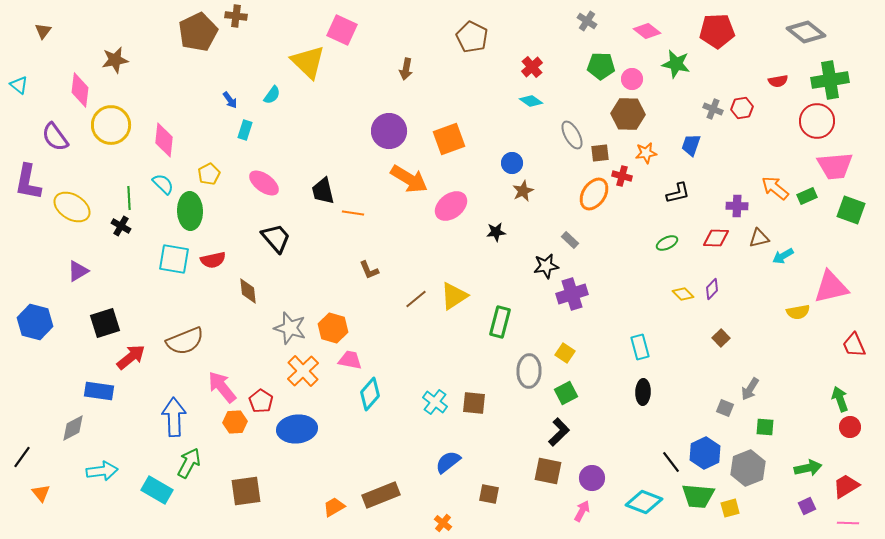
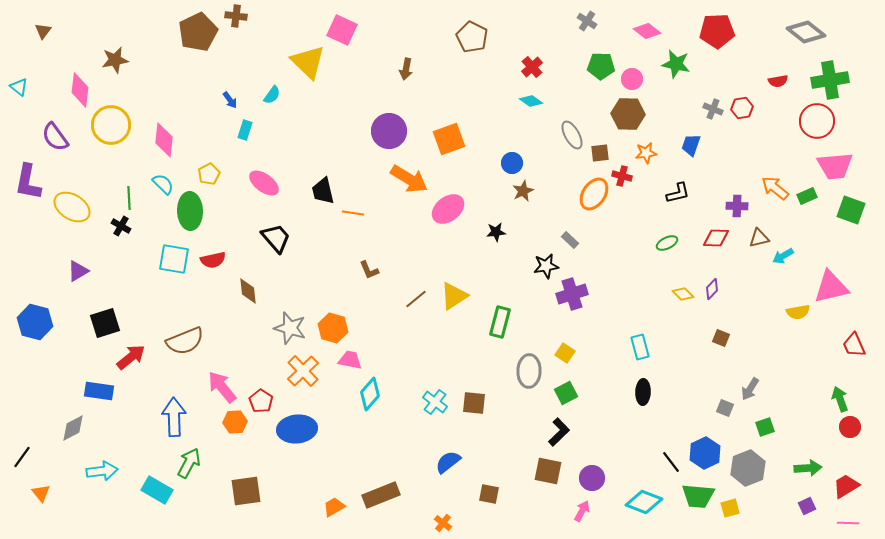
cyan triangle at (19, 85): moved 2 px down
pink ellipse at (451, 206): moved 3 px left, 3 px down
brown square at (721, 338): rotated 24 degrees counterclockwise
green square at (765, 427): rotated 24 degrees counterclockwise
green arrow at (808, 468): rotated 8 degrees clockwise
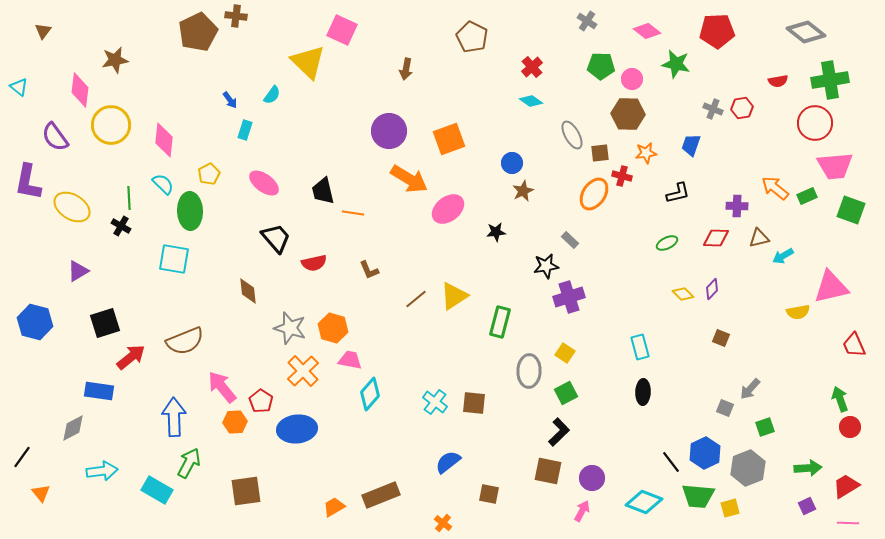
red circle at (817, 121): moved 2 px left, 2 px down
red semicircle at (213, 260): moved 101 px right, 3 px down
purple cross at (572, 294): moved 3 px left, 3 px down
gray arrow at (750, 389): rotated 10 degrees clockwise
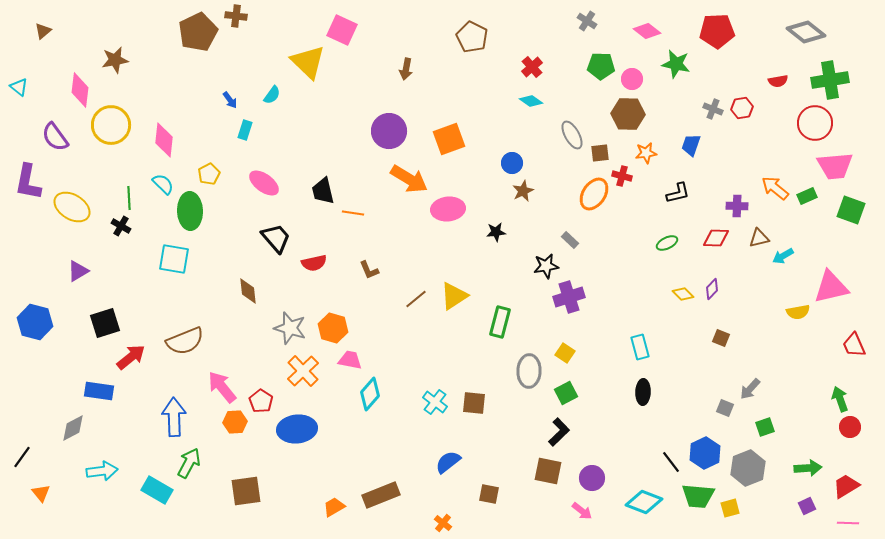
brown triangle at (43, 31): rotated 12 degrees clockwise
pink ellipse at (448, 209): rotated 32 degrees clockwise
pink arrow at (582, 511): rotated 100 degrees clockwise
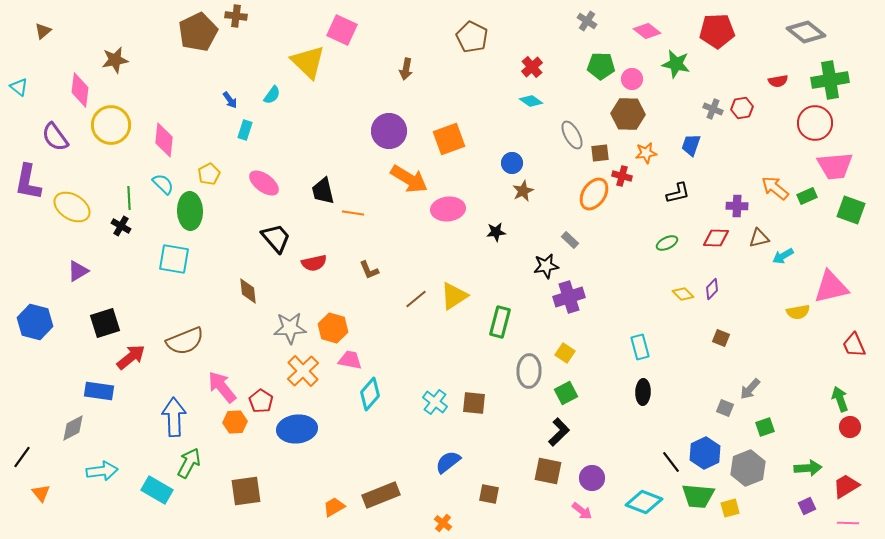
gray star at (290, 328): rotated 20 degrees counterclockwise
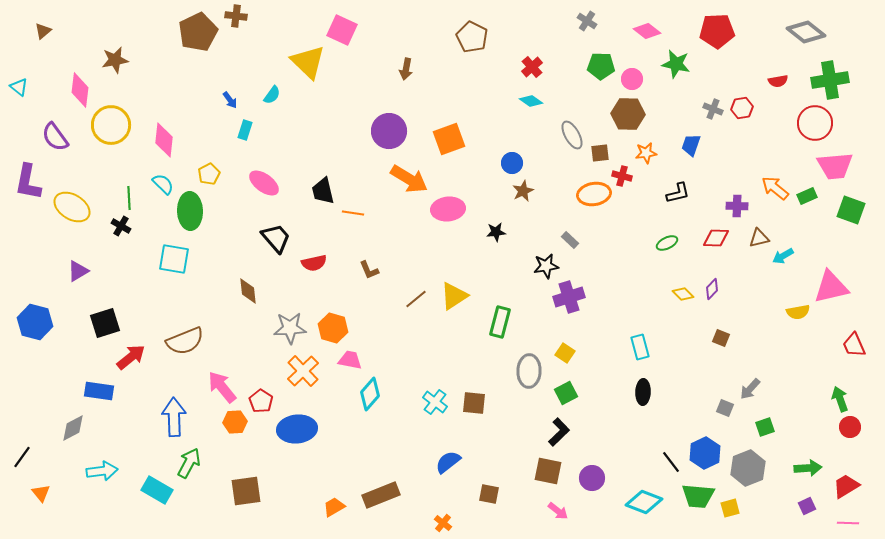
orange ellipse at (594, 194): rotated 48 degrees clockwise
pink arrow at (582, 511): moved 24 px left
